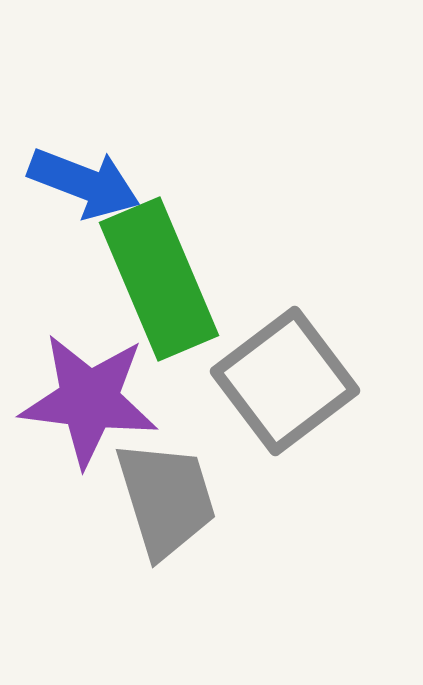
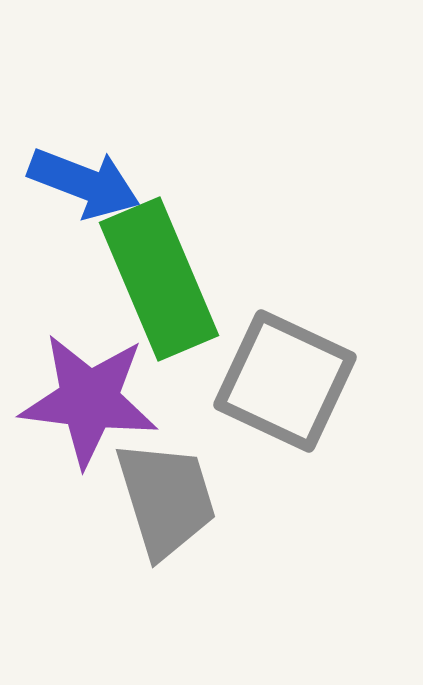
gray square: rotated 28 degrees counterclockwise
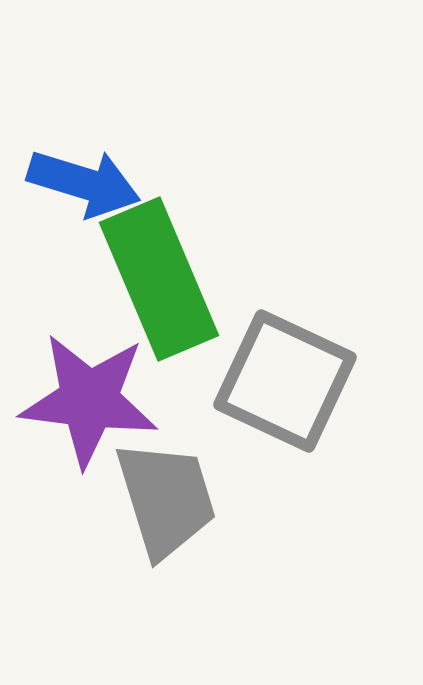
blue arrow: rotated 4 degrees counterclockwise
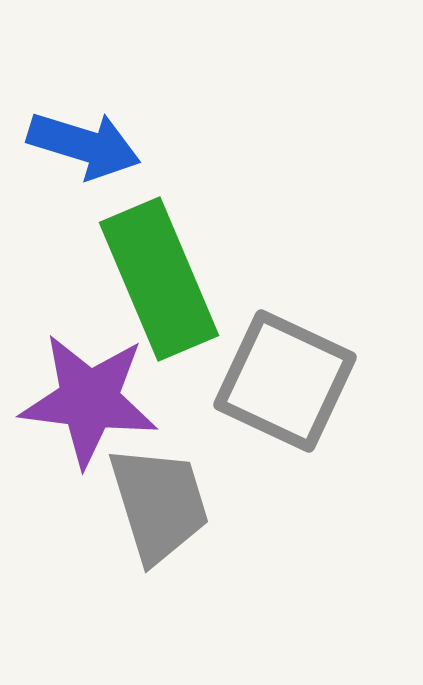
blue arrow: moved 38 px up
gray trapezoid: moved 7 px left, 5 px down
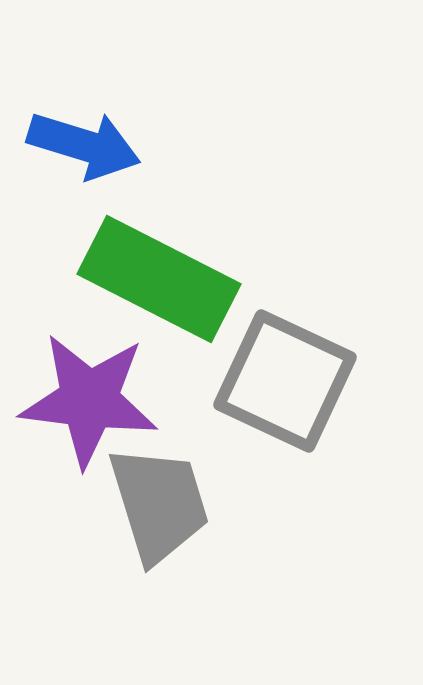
green rectangle: rotated 40 degrees counterclockwise
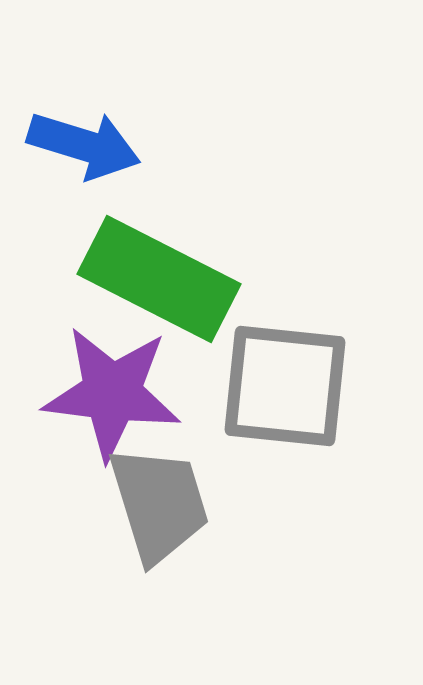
gray square: moved 5 px down; rotated 19 degrees counterclockwise
purple star: moved 23 px right, 7 px up
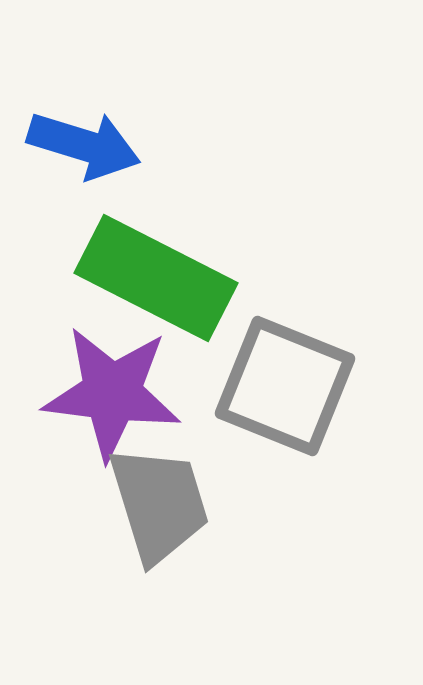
green rectangle: moved 3 px left, 1 px up
gray square: rotated 16 degrees clockwise
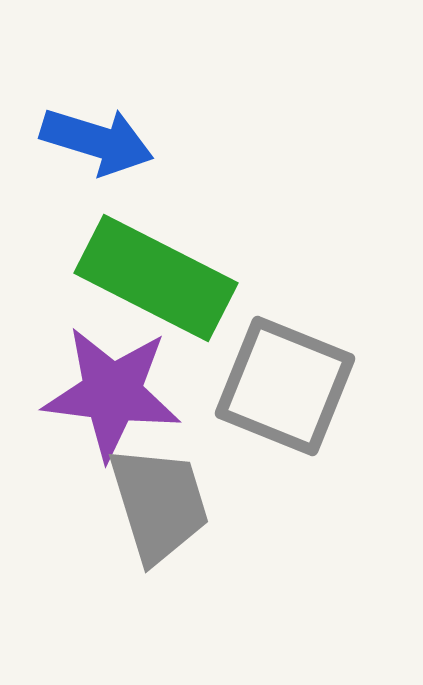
blue arrow: moved 13 px right, 4 px up
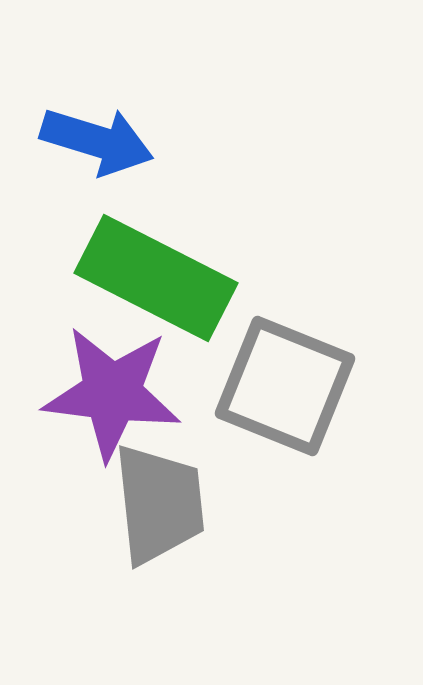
gray trapezoid: rotated 11 degrees clockwise
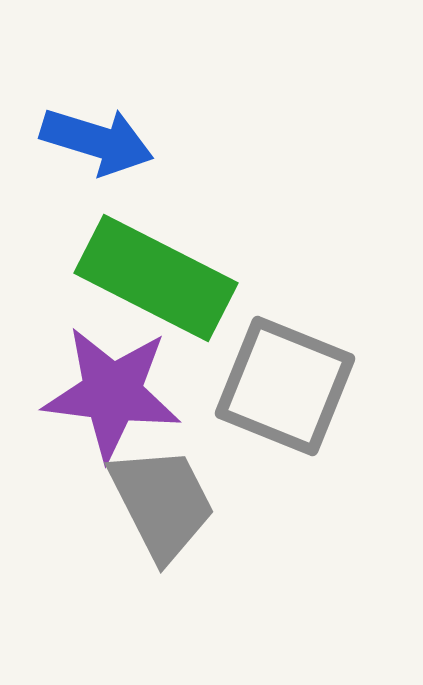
gray trapezoid: moved 3 px right, 1 px up; rotated 21 degrees counterclockwise
